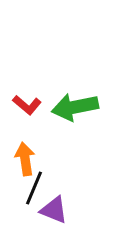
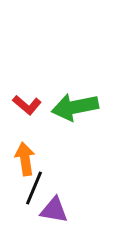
purple triangle: rotated 12 degrees counterclockwise
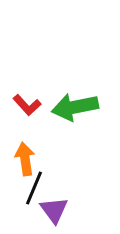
red L-shape: rotated 8 degrees clockwise
purple triangle: rotated 44 degrees clockwise
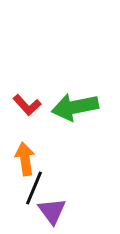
purple triangle: moved 2 px left, 1 px down
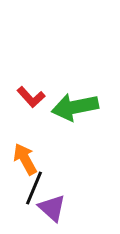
red L-shape: moved 4 px right, 8 px up
orange arrow: rotated 20 degrees counterclockwise
purple triangle: moved 3 px up; rotated 12 degrees counterclockwise
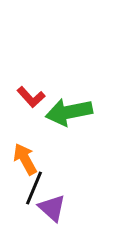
green arrow: moved 6 px left, 5 px down
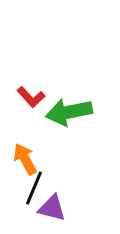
purple triangle: rotated 28 degrees counterclockwise
